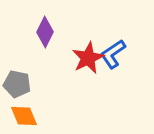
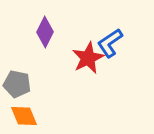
blue L-shape: moved 3 px left, 11 px up
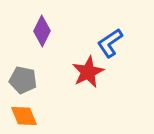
purple diamond: moved 3 px left, 1 px up
red star: moved 14 px down
gray pentagon: moved 6 px right, 4 px up
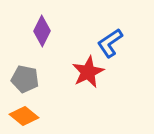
gray pentagon: moved 2 px right, 1 px up
orange diamond: rotated 28 degrees counterclockwise
